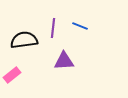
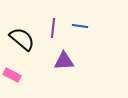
blue line: rotated 14 degrees counterclockwise
black semicircle: moved 2 px left, 1 px up; rotated 48 degrees clockwise
pink rectangle: rotated 66 degrees clockwise
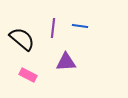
purple triangle: moved 2 px right, 1 px down
pink rectangle: moved 16 px right
